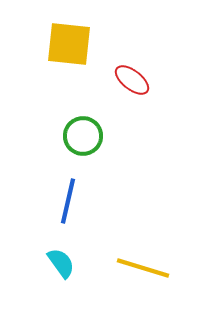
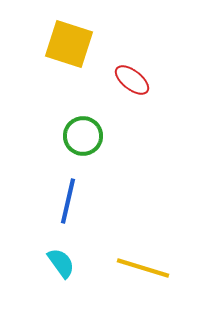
yellow square: rotated 12 degrees clockwise
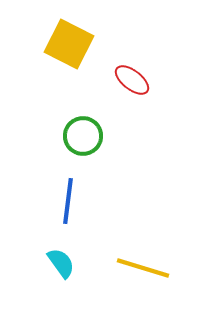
yellow square: rotated 9 degrees clockwise
blue line: rotated 6 degrees counterclockwise
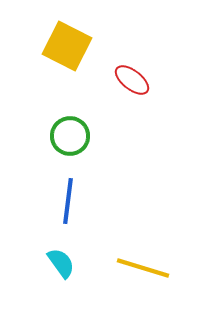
yellow square: moved 2 px left, 2 px down
green circle: moved 13 px left
